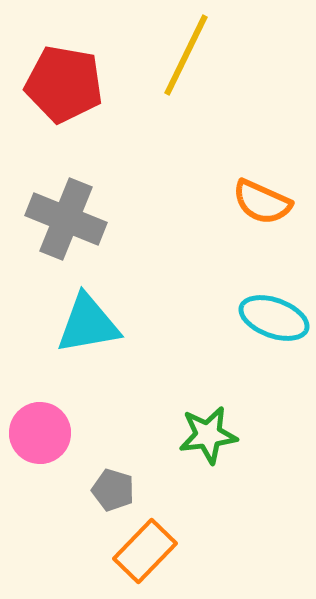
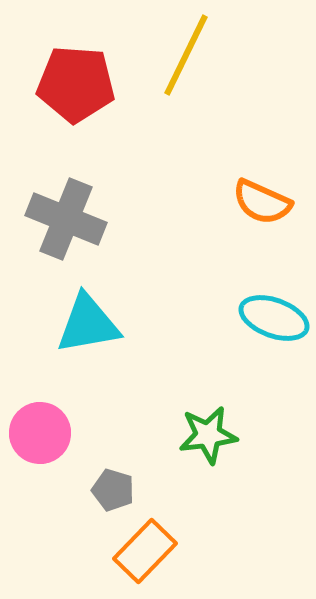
red pentagon: moved 12 px right; rotated 6 degrees counterclockwise
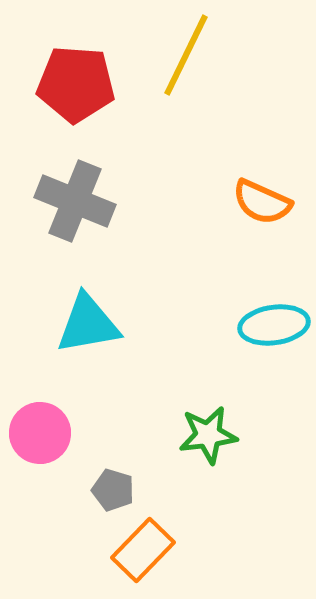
gray cross: moved 9 px right, 18 px up
cyan ellipse: moved 7 px down; rotated 28 degrees counterclockwise
orange rectangle: moved 2 px left, 1 px up
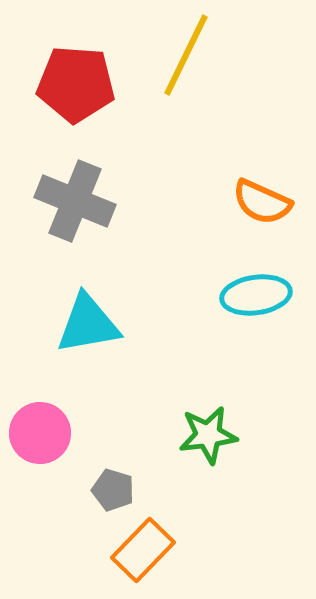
cyan ellipse: moved 18 px left, 30 px up
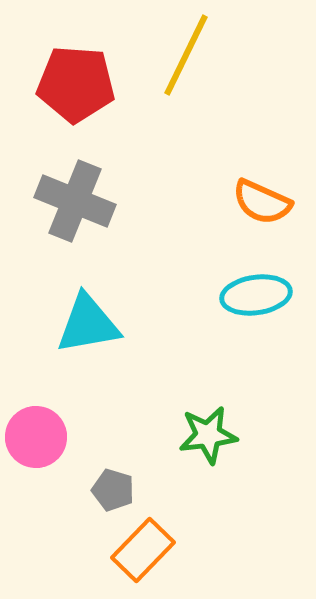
pink circle: moved 4 px left, 4 px down
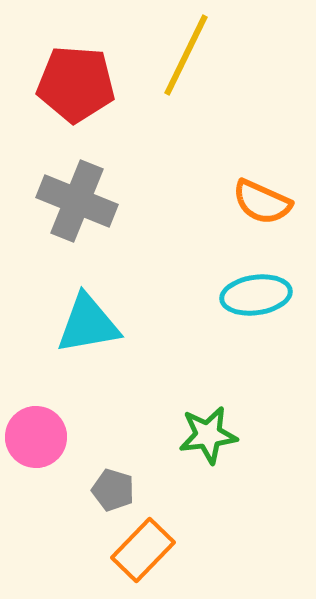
gray cross: moved 2 px right
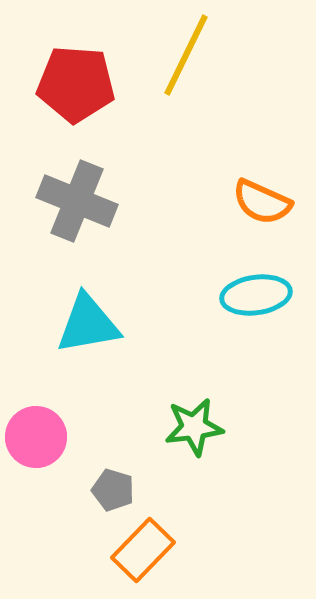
green star: moved 14 px left, 8 px up
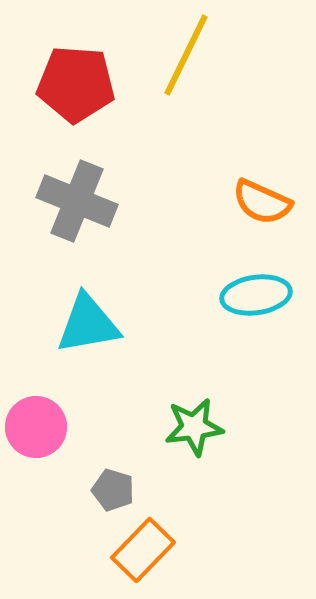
pink circle: moved 10 px up
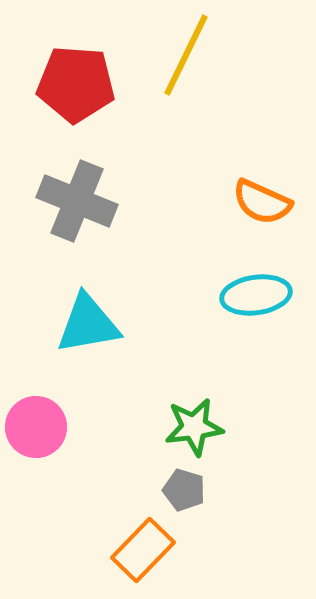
gray pentagon: moved 71 px right
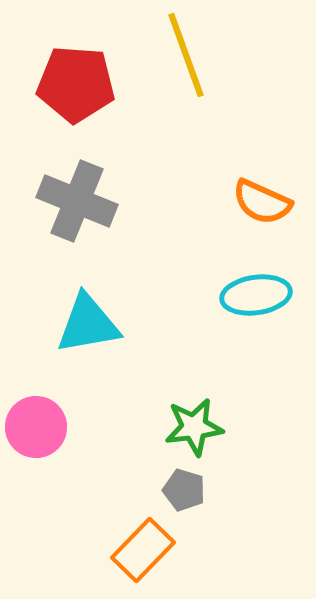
yellow line: rotated 46 degrees counterclockwise
